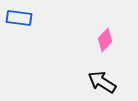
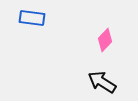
blue rectangle: moved 13 px right
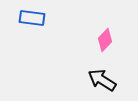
black arrow: moved 2 px up
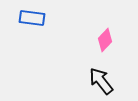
black arrow: moved 1 px left, 1 px down; rotated 20 degrees clockwise
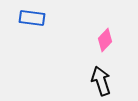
black arrow: rotated 20 degrees clockwise
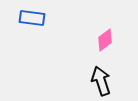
pink diamond: rotated 10 degrees clockwise
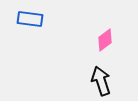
blue rectangle: moved 2 px left, 1 px down
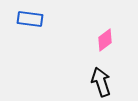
black arrow: moved 1 px down
